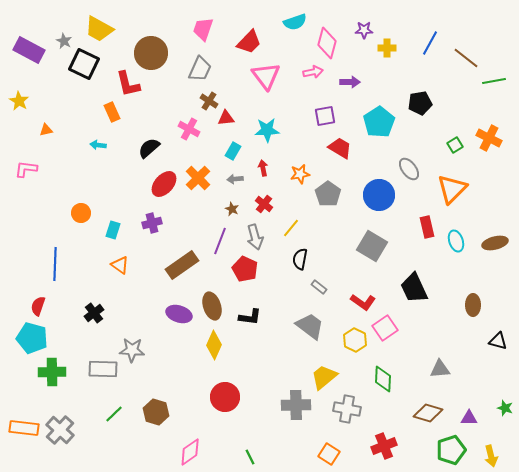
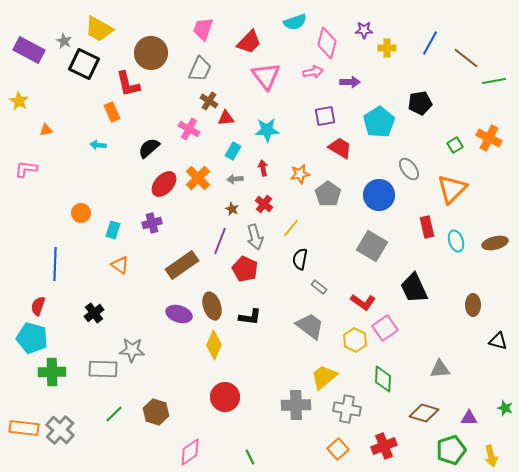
brown diamond at (428, 413): moved 4 px left
orange square at (329, 454): moved 9 px right, 5 px up; rotated 15 degrees clockwise
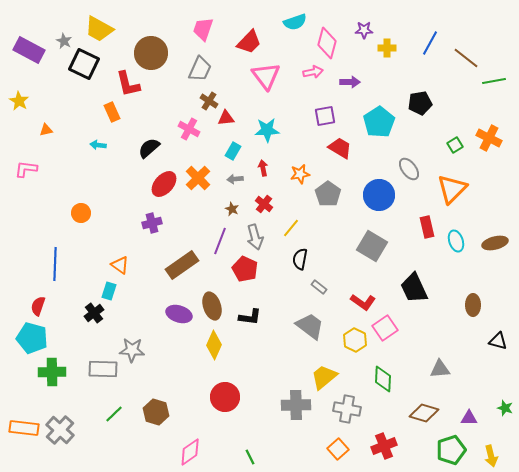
cyan rectangle at (113, 230): moved 4 px left, 61 px down
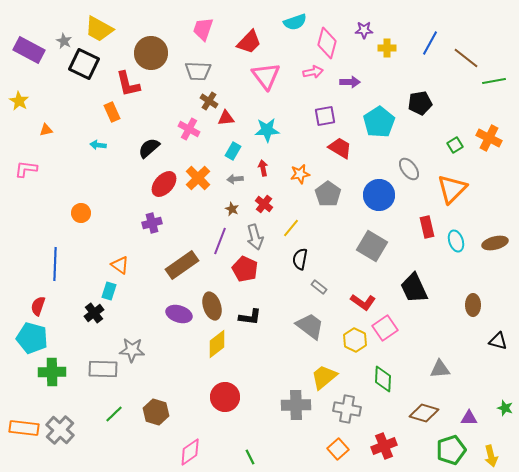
gray trapezoid at (200, 69): moved 2 px left, 2 px down; rotated 68 degrees clockwise
yellow diamond at (214, 345): moved 3 px right, 1 px up; rotated 28 degrees clockwise
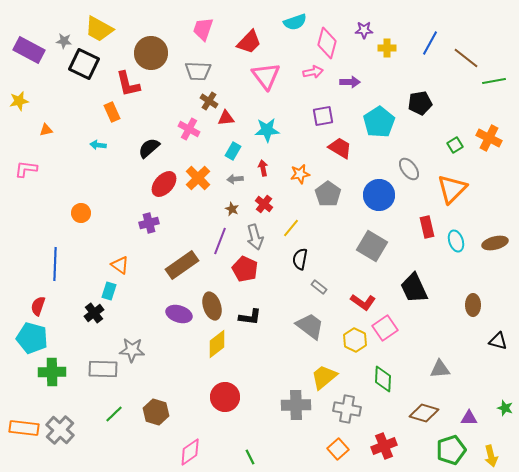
gray star at (64, 41): rotated 21 degrees counterclockwise
yellow star at (19, 101): rotated 30 degrees clockwise
purple square at (325, 116): moved 2 px left
purple cross at (152, 223): moved 3 px left
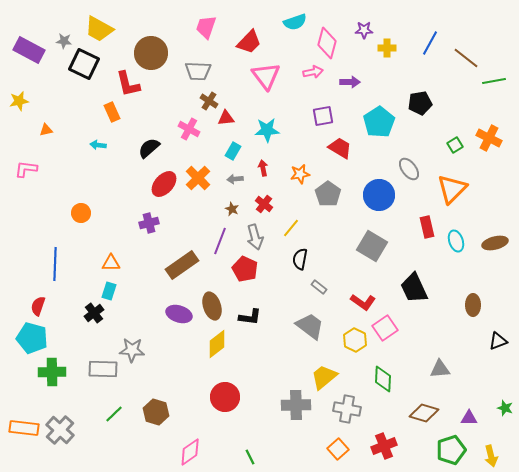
pink trapezoid at (203, 29): moved 3 px right, 2 px up
orange triangle at (120, 265): moved 9 px left, 2 px up; rotated 36 degrees counterclockwise
black triangle at (498, 341): rotated 36 degrees counterclockwise
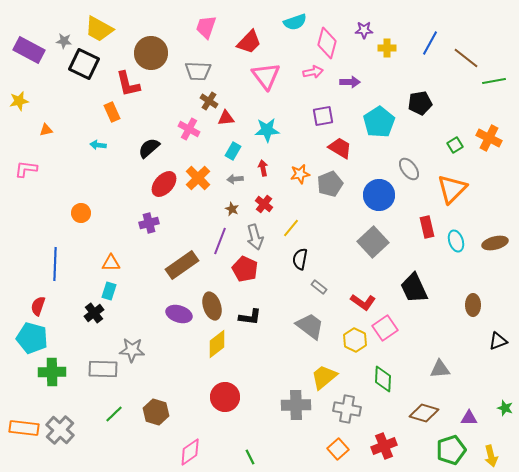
gray pentagon at (328, 194): moved 2 px right, 10 px up; rotated 15 degrees clockwise
gray square at (372, 246): moved 1 px right, 4 px up; rotated 16 degrees clockwise
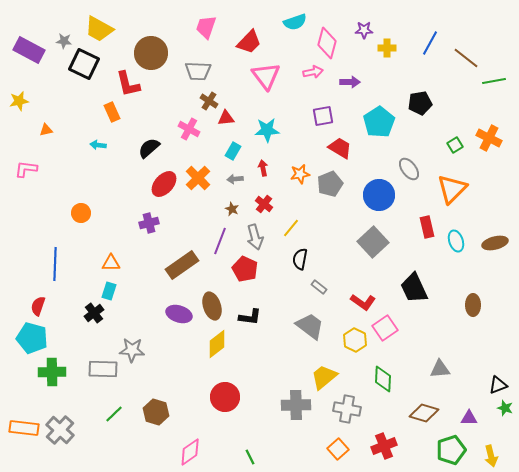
black triangle at (498, 341): moved 44 px down
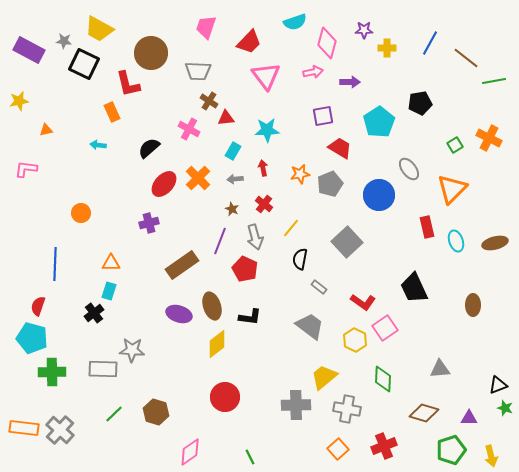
gray square at (373, 242): moved 26 px left
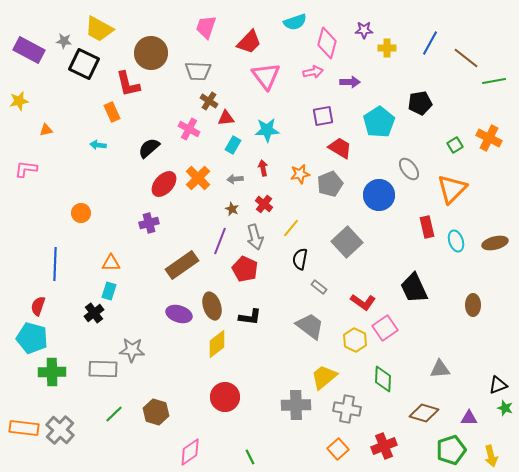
cyan rectangle at (233, 151): moved 6 px up
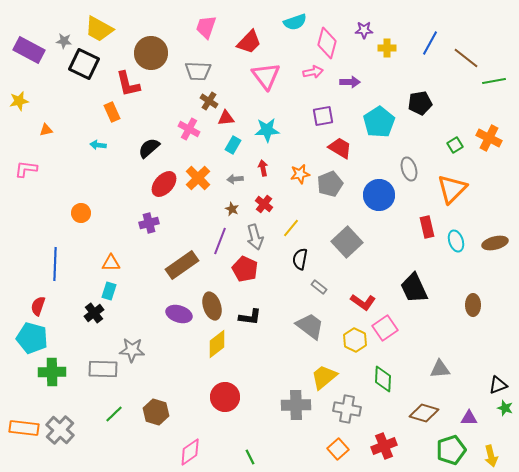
gray ellipse at (409, 169): rotated 20 degrees clockwise
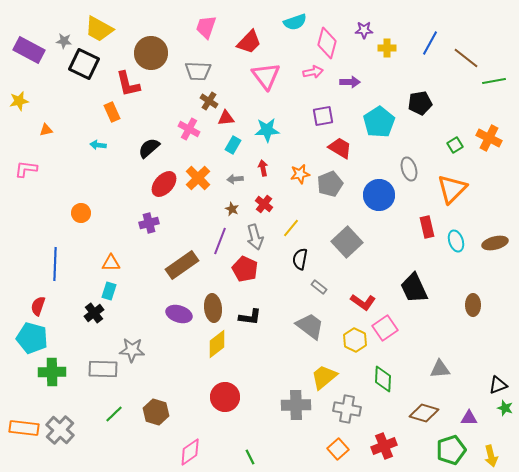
brown ellipse at (212, 306): moved 1 px right, 2 px down; rotated 12 degrees clockwise
